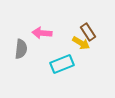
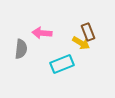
brown rectangle: rotated 12 degrees clockwise
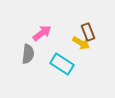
pink arrow: rotated 138 degrees clockwise
gray semicircle: moved 7 px right, 5 px down
cyan rectangle: rotated 55 degrees clockwise
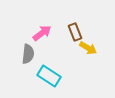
brown rectangle: moved 13 px left
yellow arrow: moved 7 px right, 5 px down
cyan rectangle: moved 13 px left, 12 px down
